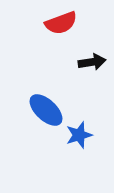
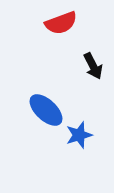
black arrow: moved 1 px right, 4 px down; rotated 72 degrees clockwise
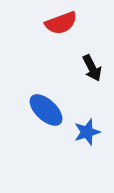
black arrow: moved 1 px left, 2 px down
blue star: moved 8 px right, 3 px up
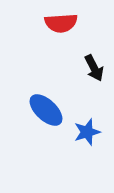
red semicircle: rotated 16 degrees clockwise
black arrow: moved 2 px right
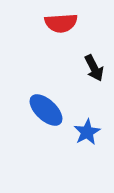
blue star: rotated 12 degrees counterclockwise
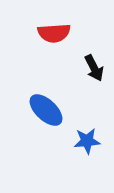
red semicircle: moved 7 px left, 10 px down
blue star: moved 9 px down; rotated 24 degrees clockwise
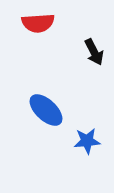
red semicircle: moved 16 px left, 10 px up
black arrow: moved 16 px up
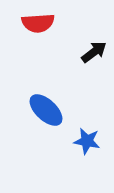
black arrow: rotated 100 degrees counterclockwise
blue star: rotated 16 degrees clockwise
